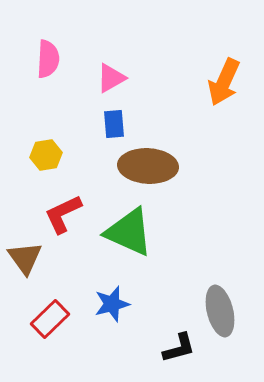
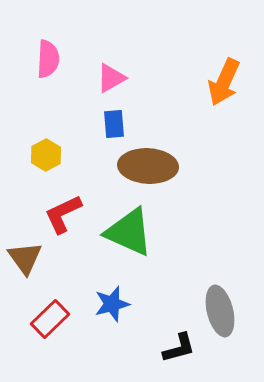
yellow hexagon: rotated 20 degrees counterclockwise
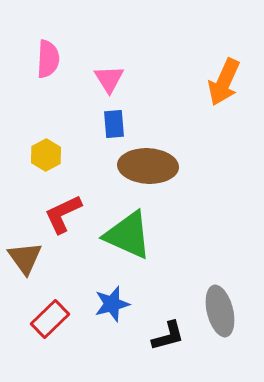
pink triangle: moved 2 px left, 1 px down; rotated 32 degrees counterclockwise
green triangle: moved 1 px left, 3 px down
black L-shape: moved 11 px left, 12 px up
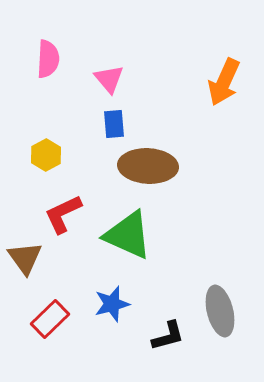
pink triangle: rotated 8 degrees counterclockwise
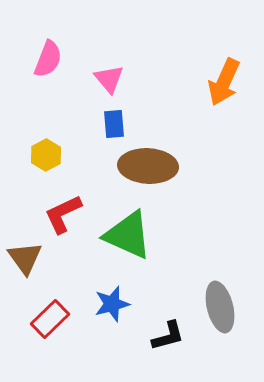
pink semicircle: rotated 18 degrees clockwise
gray ellipse: moved 4 px up
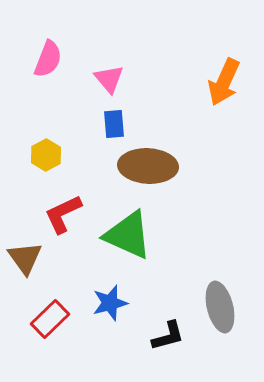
blue star: moved 2 px left, 1 px up
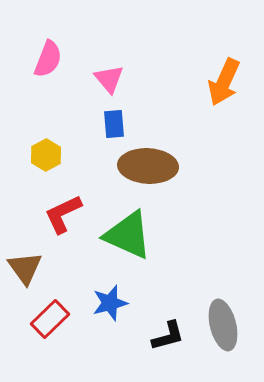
brown triangle: moved 10 px down
gray ellipse: moved 3 px right, 18 px down
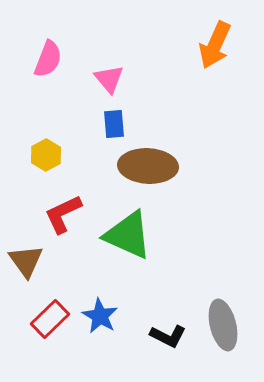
orange arrow: moved 9 px left, 37 px up
brown triangle: moved 1 px right, 7 px up
blue star: moved 10 px left, 13 px down; rotated 27 degrees counterclockwise
black L-shape: rotated 42 degrees clockwise
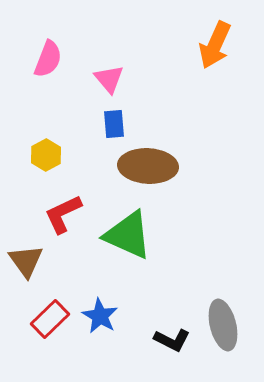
black L-shape: moved 4 px right, 4 px down
